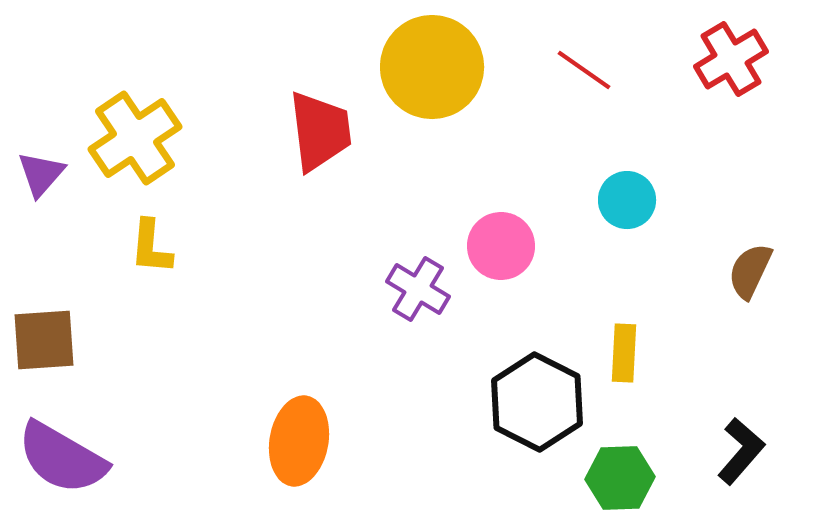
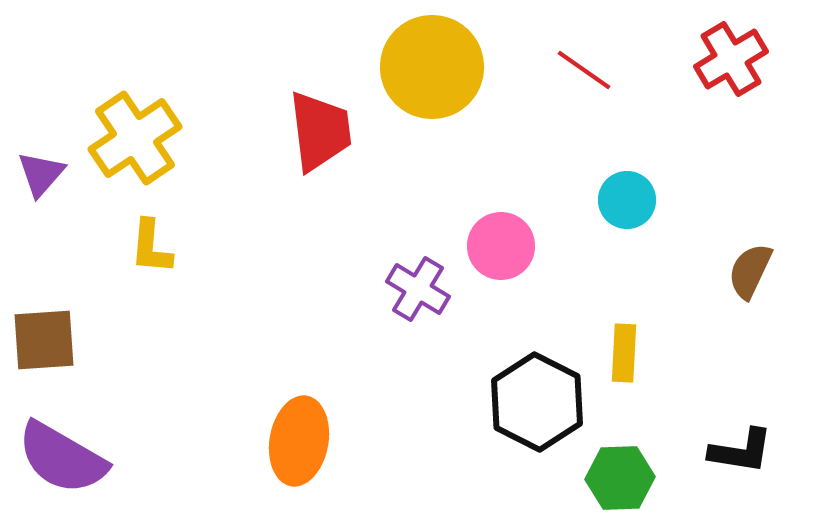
black L-shape: rotated 58 degrees clockwise
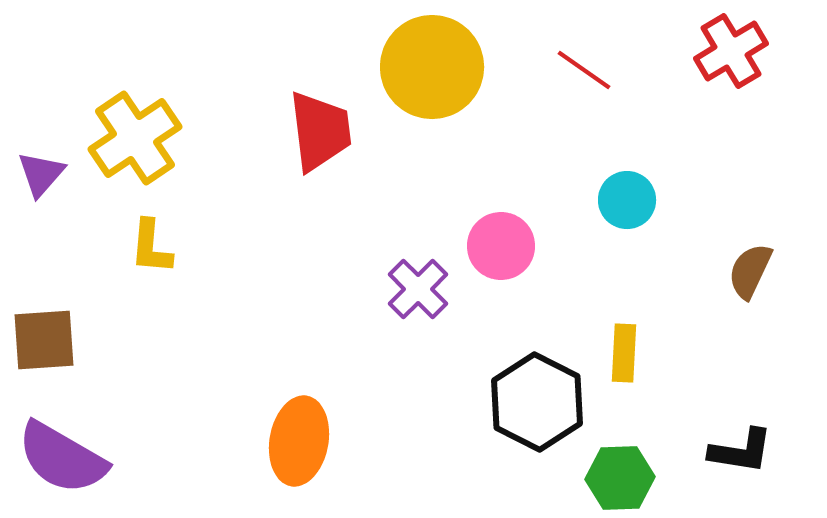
red cross: moved 8 px up
purple cross: rotated 14 degrees clockwise
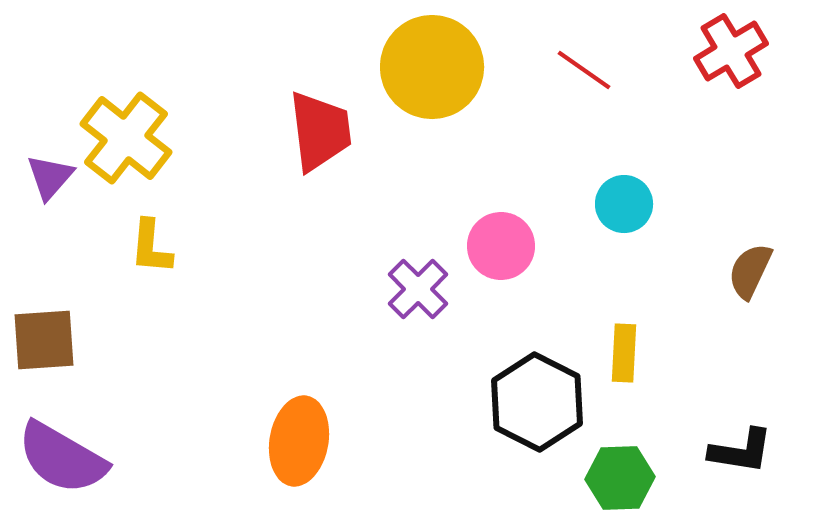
yellow cross: moved 9 px left; rotated 18 degrees counterclockwise
purple triangle: moved 9 px right, 3 px down
cyan circle: moved 3 px left, 4 px down
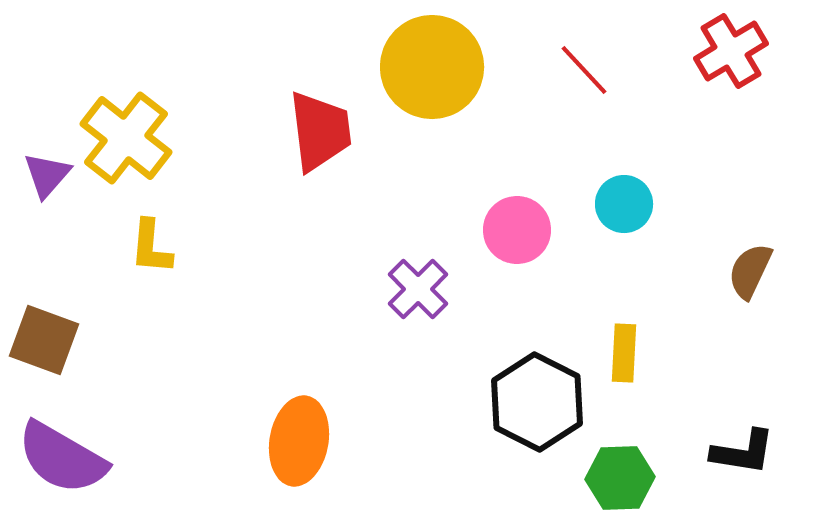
red line: rotated 12 degrees clockwise
purple triangle: moved 3 px left, 2 px up
pink circle: moved 16 px right, 16 px up
brown square: rotated 24 degrees clockwise
black L-shape: moved 2 px right, 1 px down
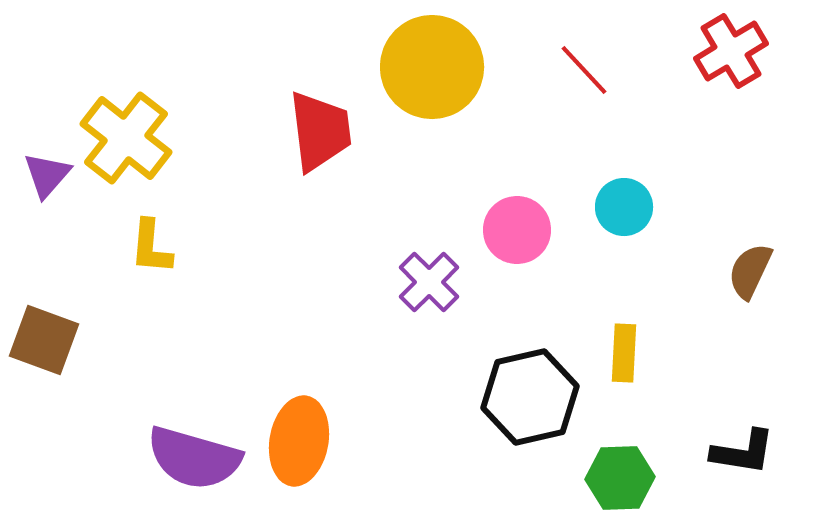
cyan circle: moved 3 px down
purple cross: moved 11 px right, 7 px up
black hexagon: moved 7 px left, 5 px up; rotated 20 degrees clockwise
purple semicircle: moved 132 px right; rotated 14 degrees counterclockwise
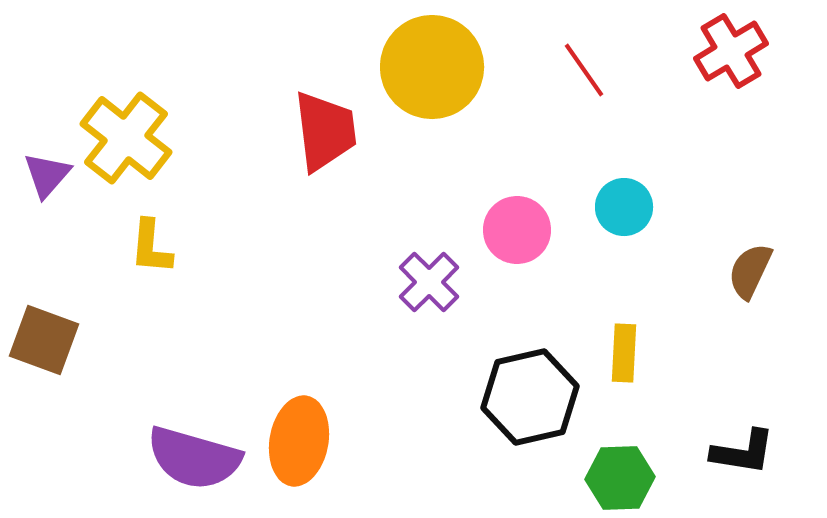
red line: rotated 8 degrees clockwise
red trapezoid: moved 5 px right
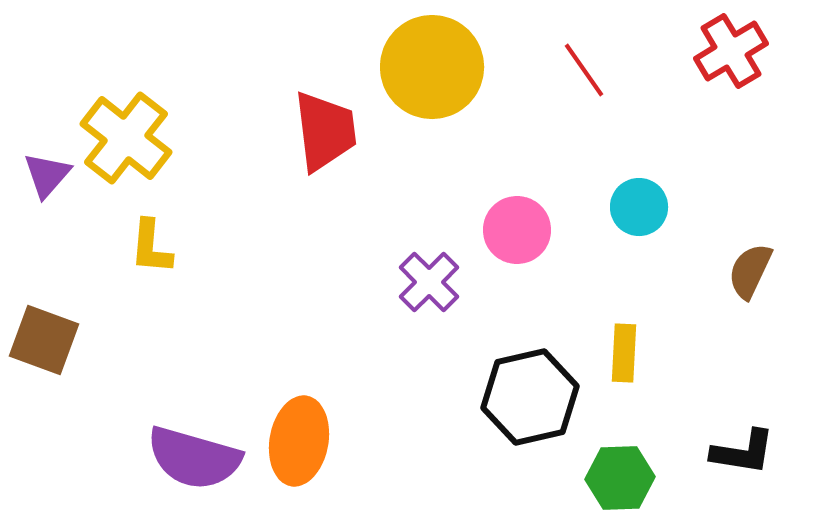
cyan circle: moved 15 px right
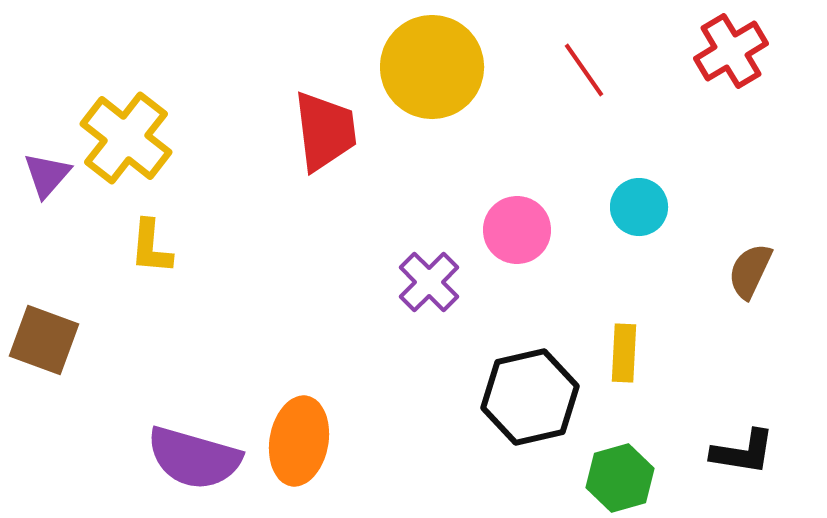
green hexagon: rotated 14 degrees counterclockwise
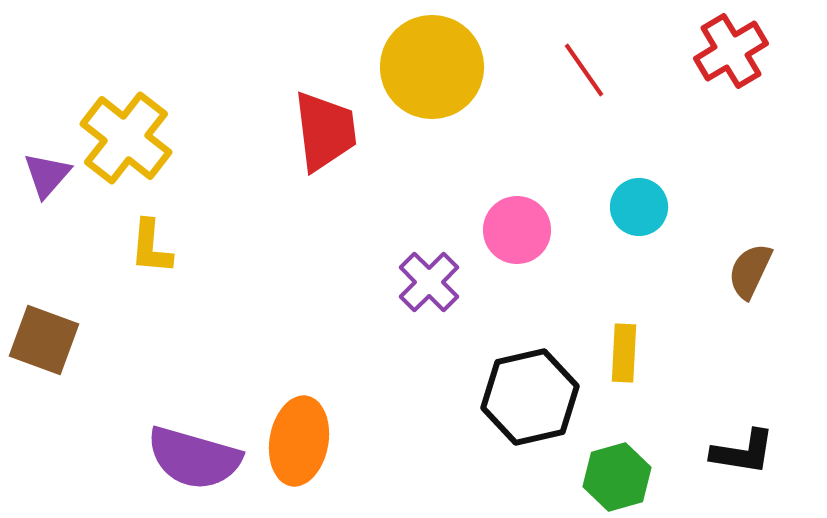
green hexagon: moved 3 px left, 1 px up
